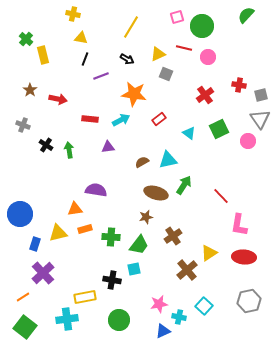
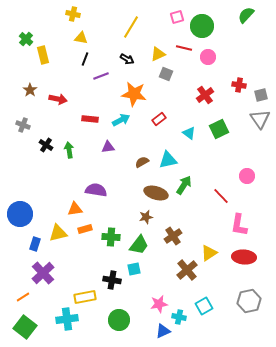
pink circle at (248, 141): moved 1 px left, 35 px down
cyan square at (204, 306): rotated 18 degrees clockwise
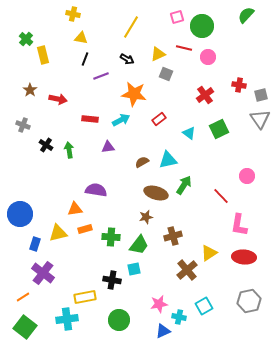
brown cross at (173, 236): rotated 18 degrees clockwise
purple cross at (43, 273): rotated 10 degrees counterclockwise
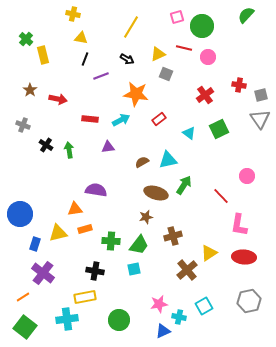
orange star at (134, 94): moved 2 px right
green cross at (111, 237): moved 4 px down
black cross at (112, 280): moved 17 px left, 9 px up
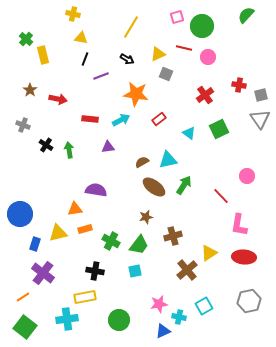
brown ellipse at (156, 193): moved 2 px left, 6 px up; rotated 20 degrees clockwise
green cross at (111, 241): rotated 24 degrees clockwise
cyan square at (134, 269): moved 1 px right, 2 px down
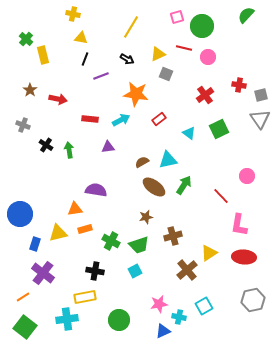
green trapezoid at (139, 245): rotated 35 degrees clockwise
cyan square at (135, 271): rotated 16 degrees counterclockwise
gray hexagon at (249, 301): moved 4 px right, 1 px up
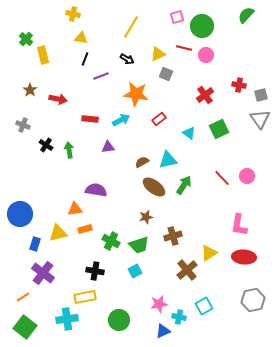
pink circle at (208, 57): moved 2 px left, 2 px up
red line at (221, 196): moved 1 px right, 18 px up
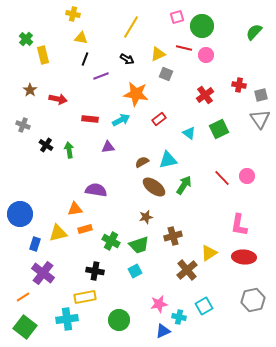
green semicircle at (246, 15): moved 8 px right, 17 px down
